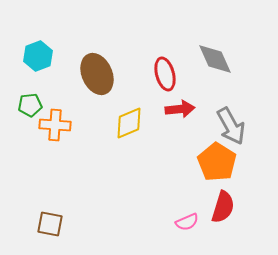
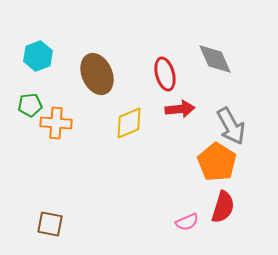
orange cross: moved 1 px right, 2 px up
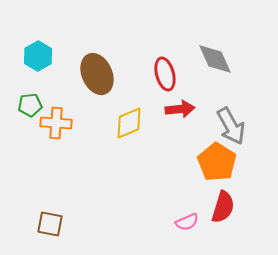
cyan hexagon: rotated 8 degrees counterclockwise
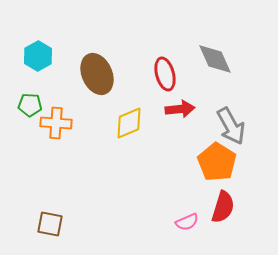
green pentagon: rotated 10 degrees clockwise
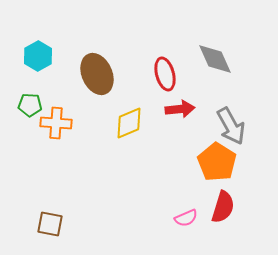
pink semicircle: moved 1 px left, 4 px up
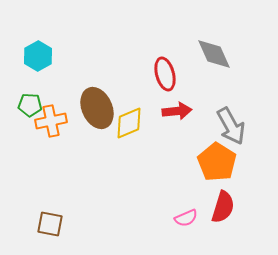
gray diamond: moved 1 px left, 5 px up
brown ellipse: moved 34 px down
red arrow: moved 3 px left, 2 px down
orange cross: moved 5 px left, 2 px up; rotated 16 degrees counterclockwise
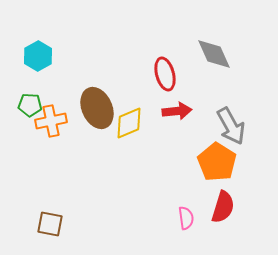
pink semicircle: rotated 75 degrees counterclockwise
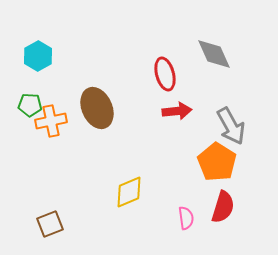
yellow diamond: moved 69 px down
brown square: rotated 32 degrees counterclockwise
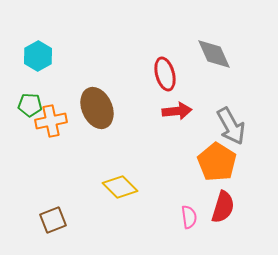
yellow diamond: moved 9 px left, 5 px up; rotated 68 degrees clockwise
pink semicircle: moved 3 px right, 1 px up
brown square: moved 3 px right, 4 px up
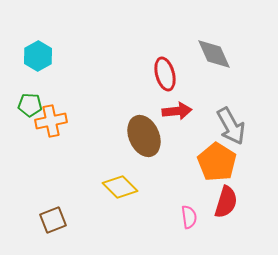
brown ellipse: moved 47 px right, 28 px down
red semicircle: moved 3 px right, 5 px up
